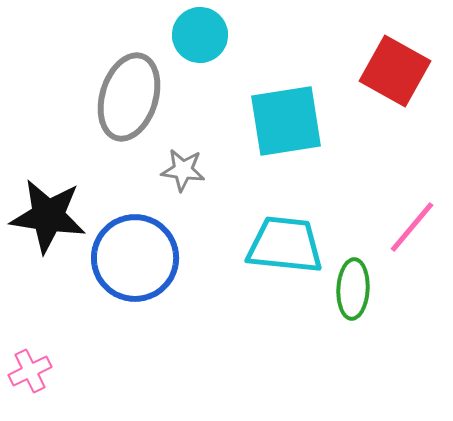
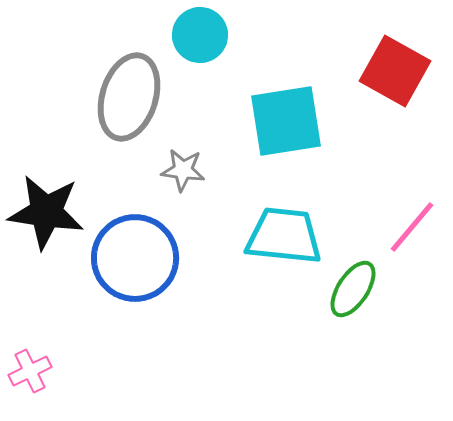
black star: moved 2 px left, 4 px up
cyan trapezoid: moved 1 px left, 9 px up
green ellipse: rotated 30 degrees clockwise
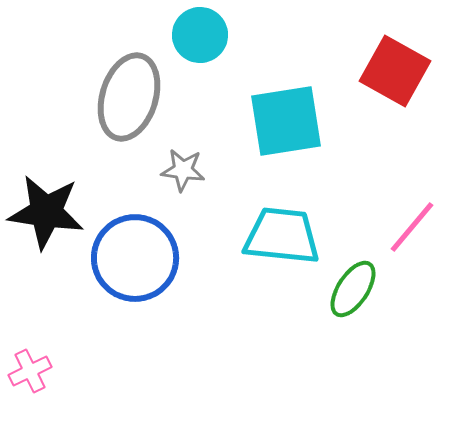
cyan trapezoid: moved 2 px left
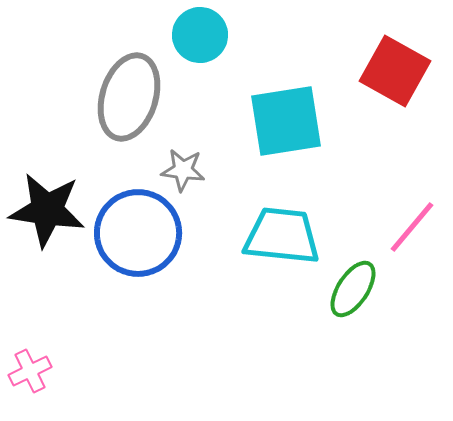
black star: moved 1 px right, 2 px up
blue circle: moved 3 px right, 25 px up
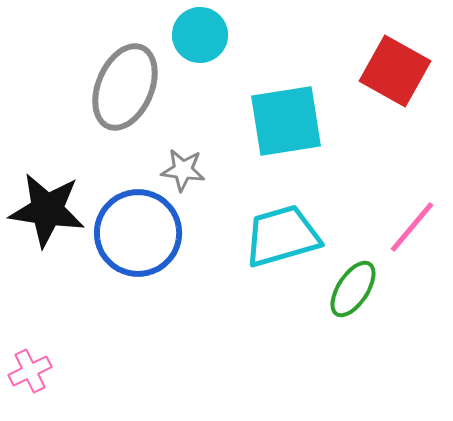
gray ellipse: moved 4 px left, 10 px up; rotated 6 degrees clockwise
cyan trapezoid: rotated 22 degrees counterclockwise
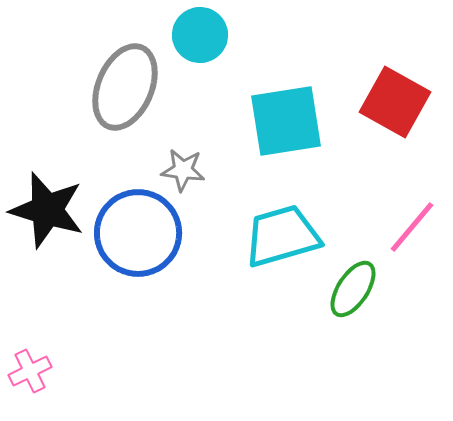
red square: moved 31 px down
black star: rotated 8 degrees clockwise
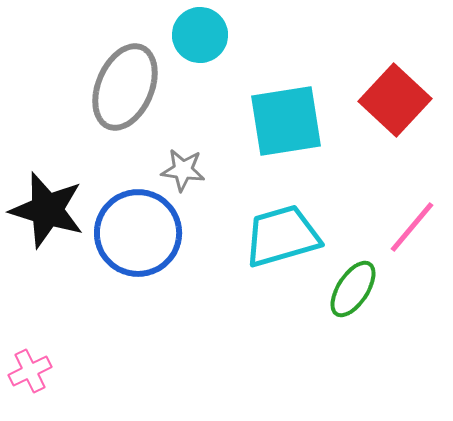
red square: moved 2 px up; rotated 14 degrees clockwise
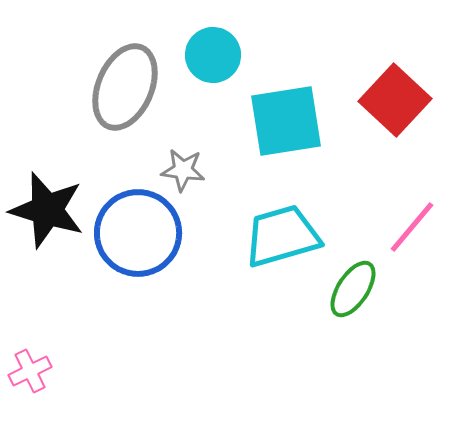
cyan circle: moved 13 px right, 20 px down
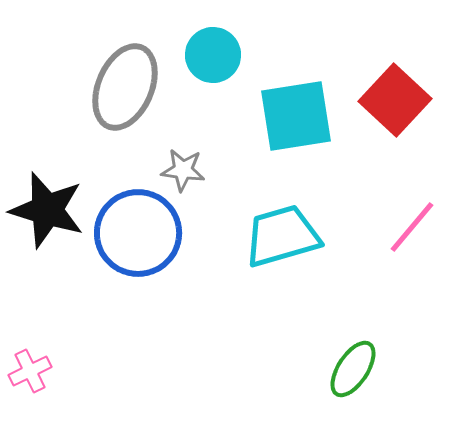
cyan square: moved 10 px right, 5 px up
green ellipse: moved 80 px down
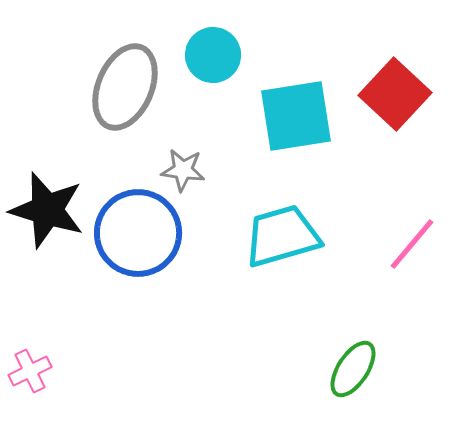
red square: moved 6 px up
pink line: moved 17 px down
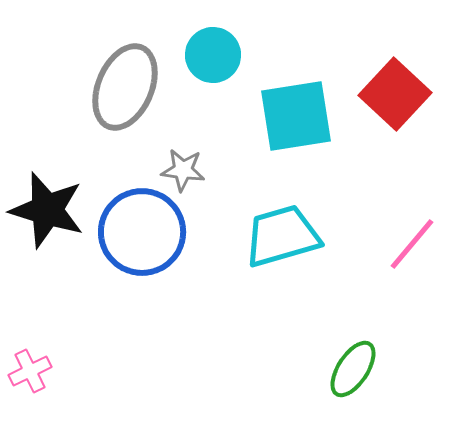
blue circle: moved 4 px right, 1 px up
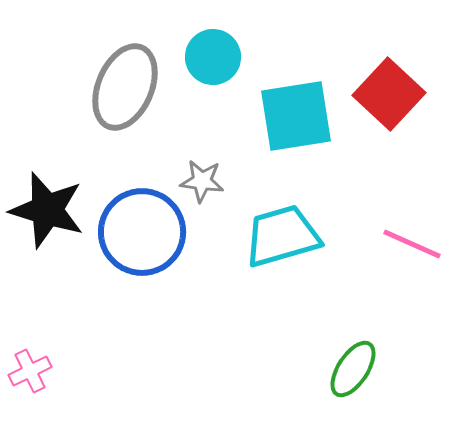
cyan circle: moved 2 px down
red square: moved 6 px left
gray star: moved 19 px right, 11 px down
pink line: rotated 74 degrees clockwise
